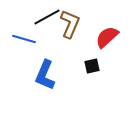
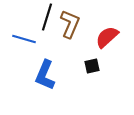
black line: rotated 44 degrees counterclockwise
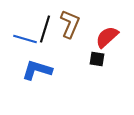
black line: moved 2 px left, 12 px down
blue line: moved 1 px right
black square: moved 5 px right, 7 px up; rotated 21 degrees clockwise
blue L-shape: moved 8 px left, 5 px up; rotated 84 degrees clockwise
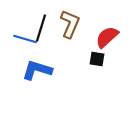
black line: moved 4 px left, 1 px up
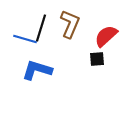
red semicircle: moved 1 px left, 1 px up
black square: rotated 14 degrees counterclockwise
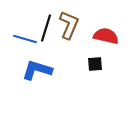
brown L-shape: moved 1 px left, 1 px down
black line: moved 5 px right
red semicircle: rotated 55 degrees clockwise
black square: moved 2 px left, 5 px down
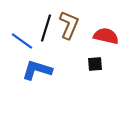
blue line: moved 3 px left, 2 px down; rotated 20 degrees clockwise
